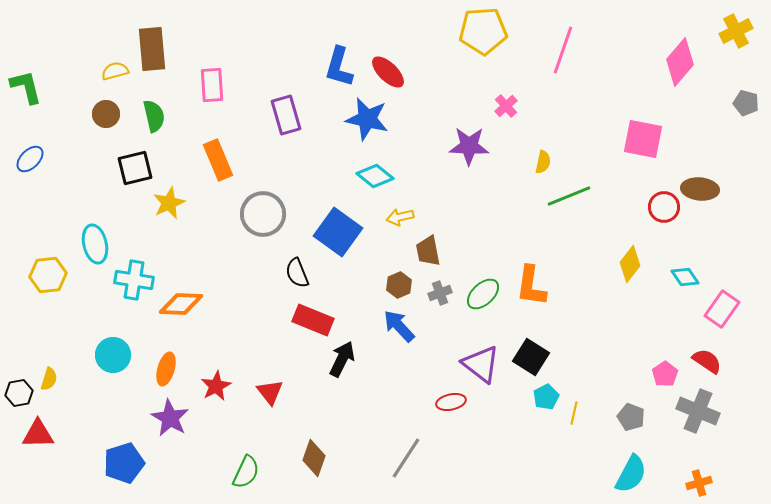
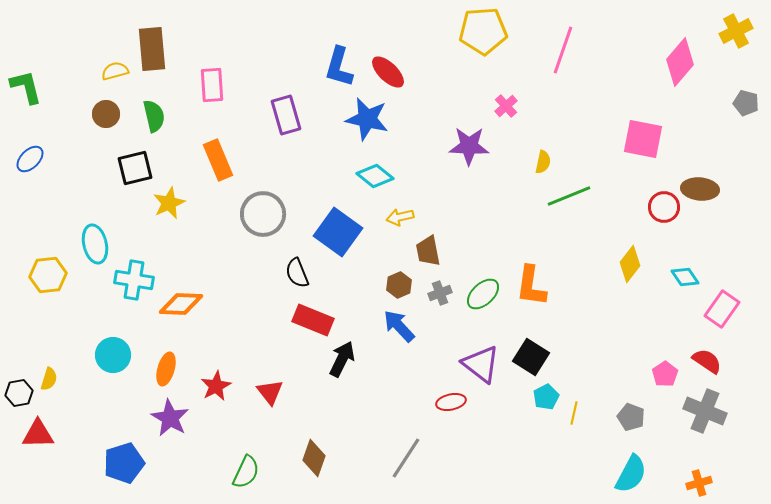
gray cross at (698, 411): moved 7 px right
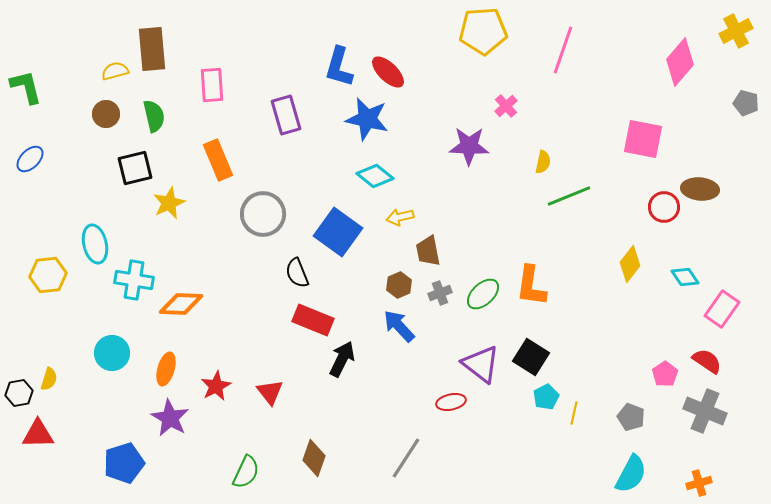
cyan circle at (113, 355): moved 1 px left, 2 px up
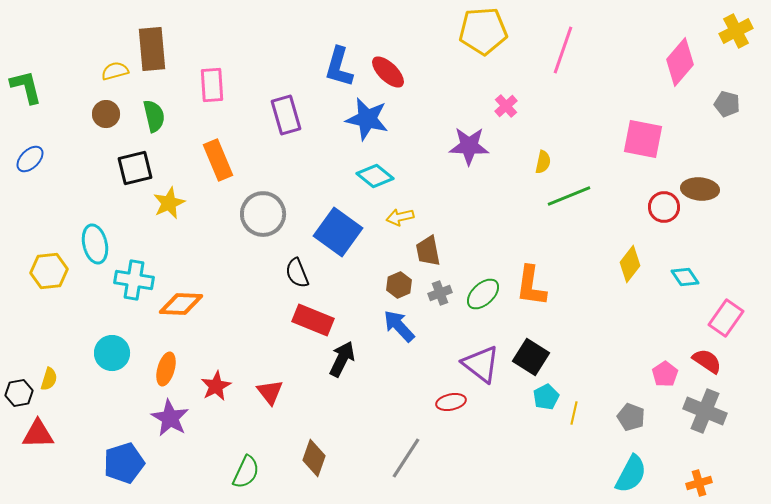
gray pentagon at (746, 103): moved 19 px left, 1 px down
yellow hexagon at (48, 275): moved 1 px right, 4 px up
pink rectangle at (722, 309): moved 4 px right, 9 px down
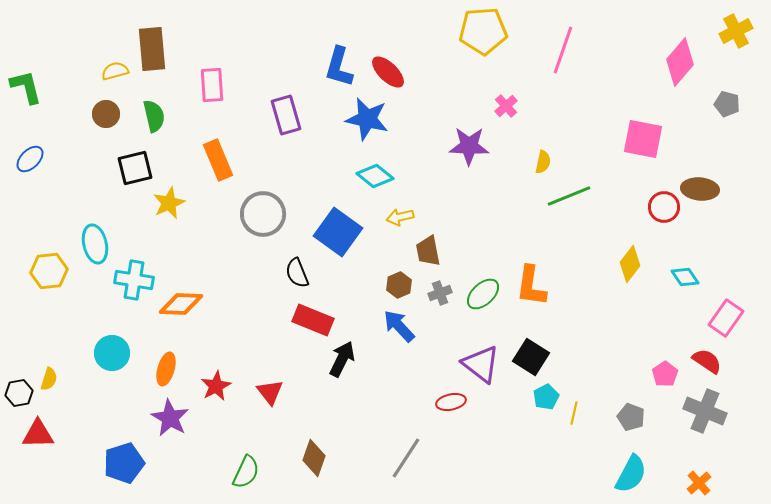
orange cross at (699, 483): rotated 25 degrees counterclockwise
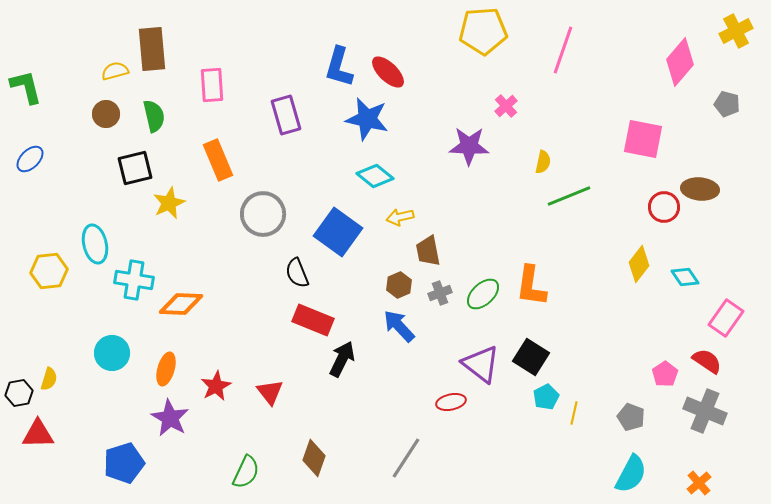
yellow diamond at (630, 264): moved 9 px right
